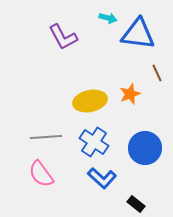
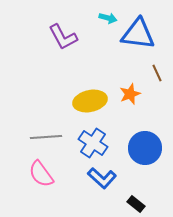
blue cross: moved 1 px left, 1 px down
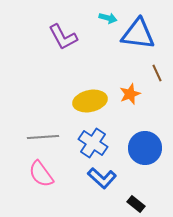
gray line: moved 3 px left
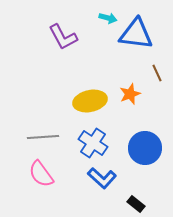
blue triangle: moved 2 px left
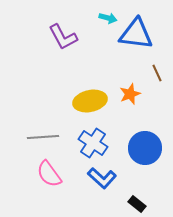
pink semicircle: moved 8 px right
black rectangle: moved 1 px right
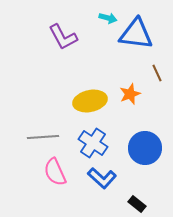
pink semicircle: moved 6 px right, 2 px up; rotated 12 degrees clockwise
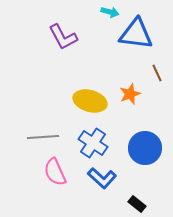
cyan arrow: moved 2 px right, 6 px up
yellow ellipse: rotated 28 degrees clockwise
